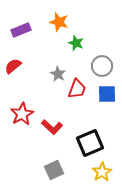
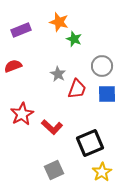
green star: moved 2 px left, 4 px up
red semicircle: rotated 18 degrees clockwise
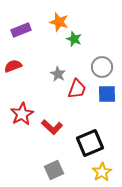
gray circle: moved 1 px down
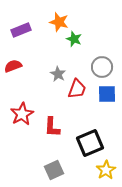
red L-shape: rotated 50 degrees clockwise
yellow star: moved 4 px right, 2 px up
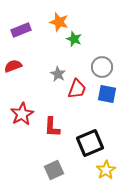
blue square: rotated 12 degrees clockwise
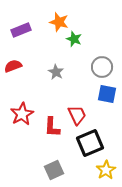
gray star: moved 2 px left, 2 px up
red trapezoid: moved 26 px down; rotated 45 degrees counterclockwise
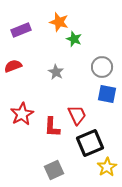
yellow star: moved 1 px right, 3 px up
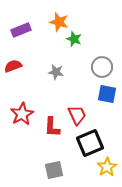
gray star: rotated 21 degrees counterclockwise
gray square: rotated 12 degrees clockwise
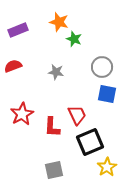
purple rectangle: moved 3 px left
black square: moved 1 px up
